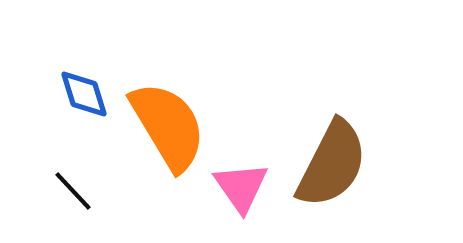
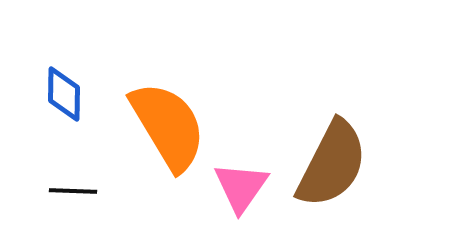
blue diamond: moved 20 px left; rotated 18 degrees clockwise
pink triangle: rotated 10 degrees clockwise
black line: rotated 45 degrees counterclockwise
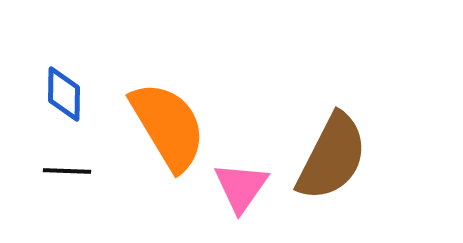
brown semicircle: moved 7 px up
black line: moved 6 px left, 20 px up
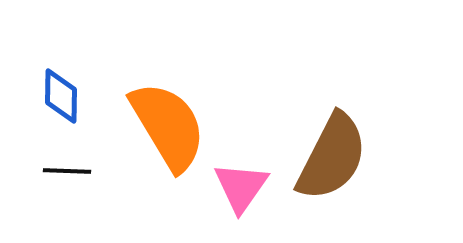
blue diamond: moved 3 px left, 2 px down
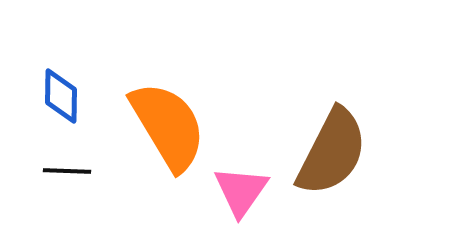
brown semicircle: moved 5 px up
pink triangle: moved 4 px down
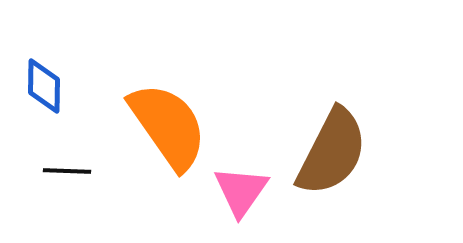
blue diamond: moved 17 px left, 10 px up
orange semicircle: rotated 4 degrees counterclockwise
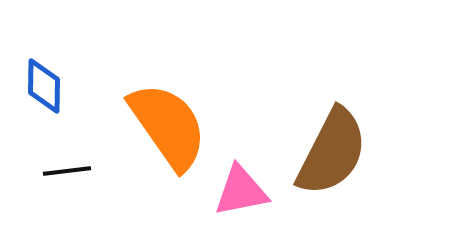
black line: rotated 9 degrees counterclockwise
pink triangle: rotated 44 degrees clockwise
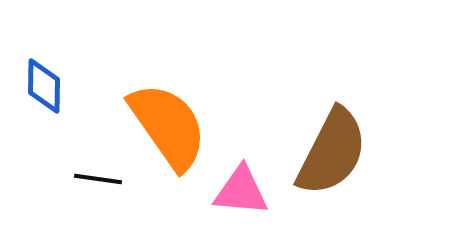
black line: moved 31 px right, 8 px down; rotated 15 degrees clockwise
pink triangle: rotated 16 degrees clockwise
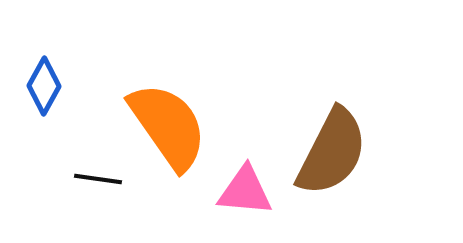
blue diamond: rotated 28 degrees clockwise
pink triangle: moved 4 px right
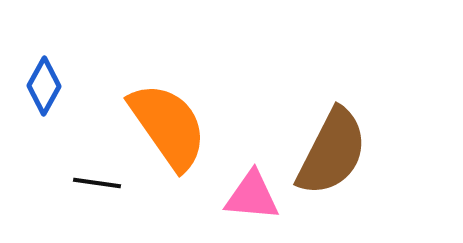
black line: moved 1 px left, 4 px down
pink triangle: moved 7 px right, 5 px down
